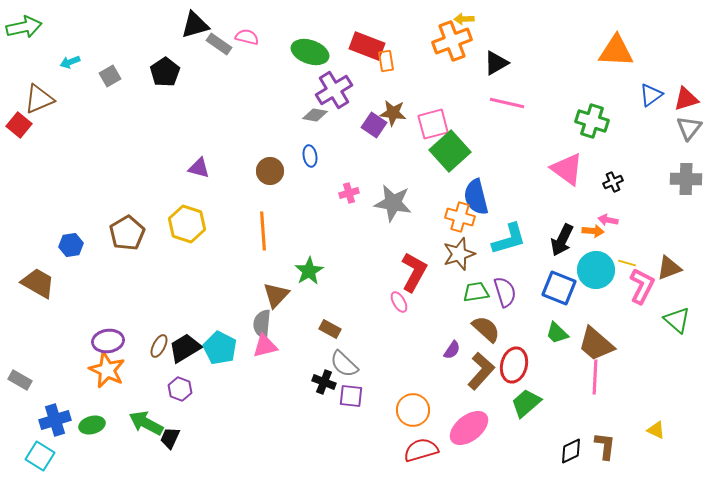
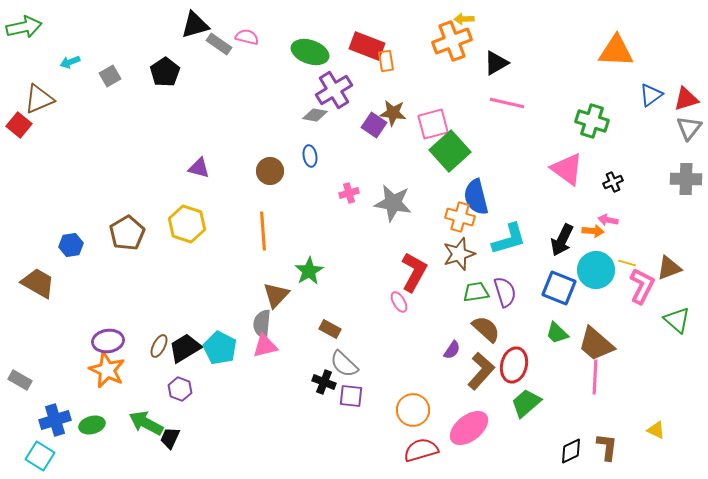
brown L-shape at (605, 446): moved 2 px right, 1 px down
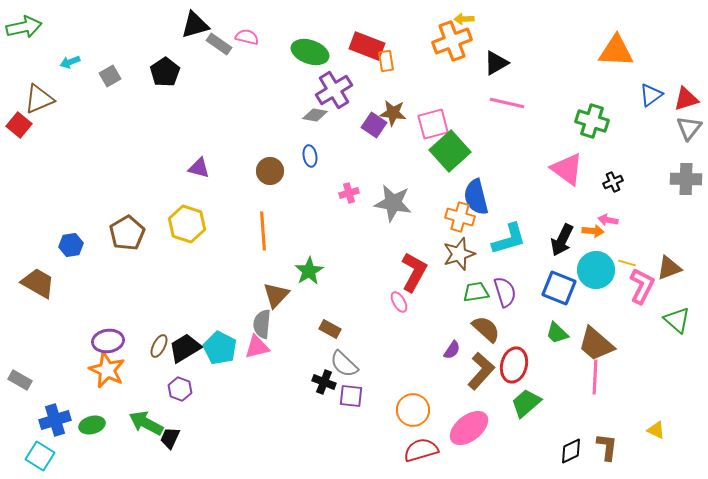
pink triangle at (265, 346): moved 8 px left, 1 px down
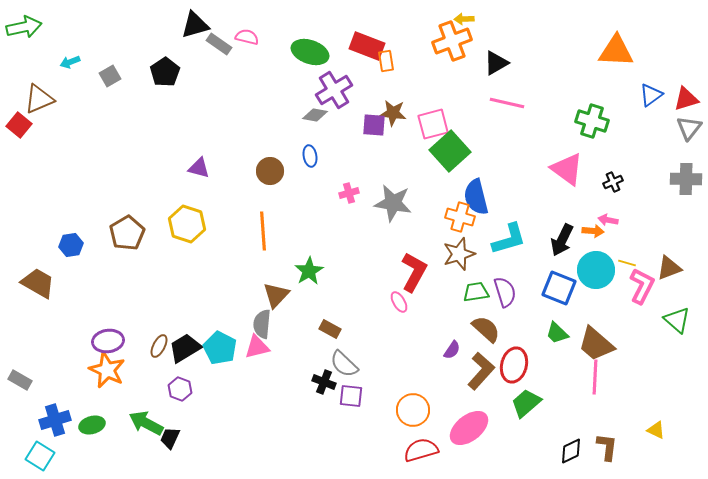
purple square at (374, 125): rotated 30 degrees counterclockwise
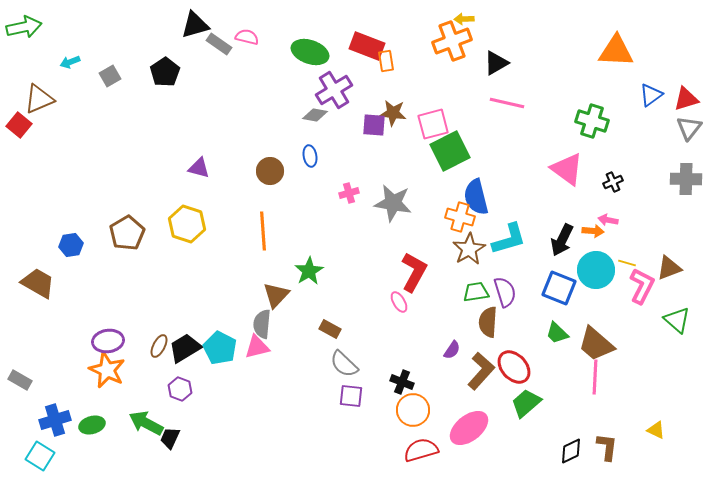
green square at (450, 151): rotated 15 degrees clockwise
brown star at (459, 254): moved 10 px right, 5 px up; rotated 12 degrees counterclockwise
brown semicircle at (486, 329): moved 2 px right, 7 px up; rotated 128 degrees counterclockwise
red ellipse at (514, 365): moved 2 px down; rotated 56 degrees counterclockwise
black cross at (324, 382): moved 78 px right
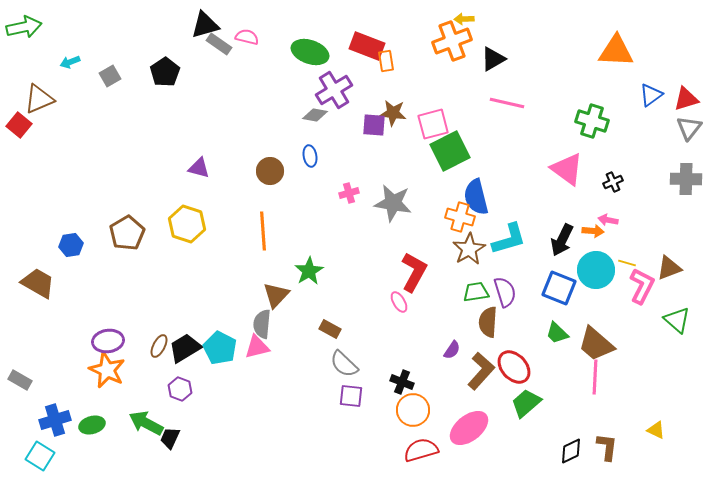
black triangle at (195, 25): moved 10 px right
black triangle at (496, 63): moved 3 px left, 4 px up
